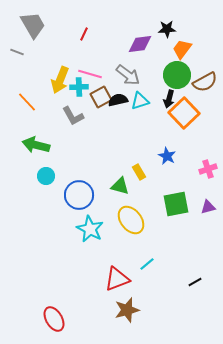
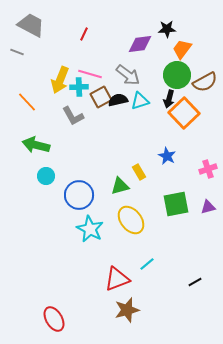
gray trapezoid: moved 2 px left; rotated 32 degrees counterclockwise
green triangle: rotated 30 degrees counterclockwise
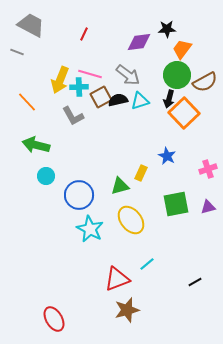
purple diamond: moved 1 px left, 2 px up
yellow rectangle: moved 2 px right, 1 px down; rotated 56 degrees clockwise
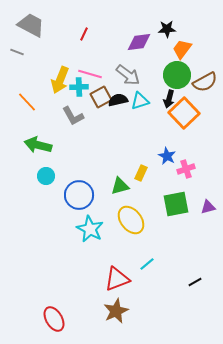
green arrow: moved 2 px right
pink cross: moved 22 px left
brown star: moved 11 px left, 1 px down; rotated 10 degrees counterclockwise
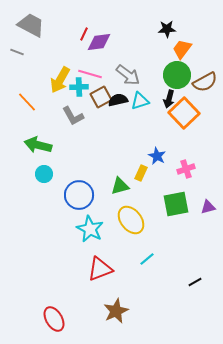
purple diamond: moved 40 px left
yellow arrow: rotated 8 degrees clockwise
blue star: moved 10 px left
cyan circle: moved 2 px left, 2 px up
cyan line: moved 5 px up
red triangle: moved 17 px left, 10 px up
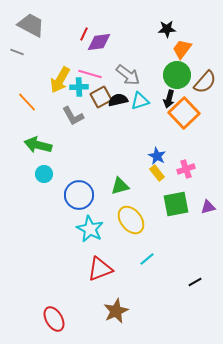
brown semicircle: rotated 20 degrees counterclockwise
yellow rectangle: moved 16 px right; rotated 63 degrees counterclockwise
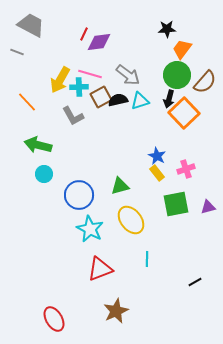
cyan line: rotated 49 degrees counterclockwise
